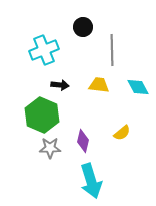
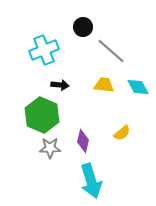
gray line: moved 1 px left, 1 px down; rotated 48 degrees counterclockwise
yellow trapezoid: moved 5 px right
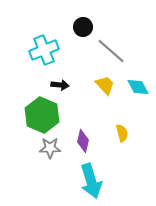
yellow trapezoid: moved 1 px right; rotated 40 degrees clockwise
yellow semicircle: rotated 66 degrees counterclockwise
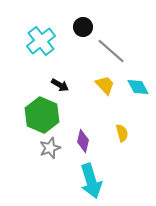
cyan cross: moved 3 px left, 9 px up; rotated 16 degrees counterclockwise
black arrow: rotated 24 degrees clockwise
gray star: rotated 20 degrees counterclockwise
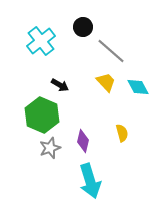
yellow trapezoid: moved 1 px right, 3 px up
cyan arrow: moved 1 px left
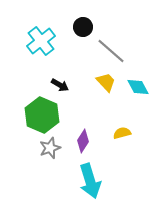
yellow semicircle: rotated 90 degrees counterclockwise
purple diamond: rotated 20 degrees clockwise
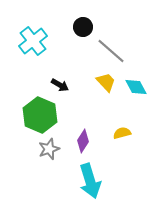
cyan cross: moved 8 px left
cyan diamond: moved 2 px left
green hexagon: moved 2 px left
gray star: moved 1 px left, 1 px down
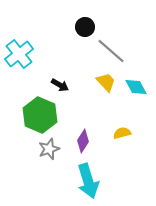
black circle: moved 2 px right
cyan cross: moved 14 px left, 13 px down
cyan arrow: moved 2 px left
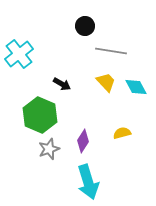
black circle: moved 1 px up
gray line: rotated 32 degrees counterclockwise
black arrow: moved 2 px right, 1 px up
cyan arrow: moved 1 px down
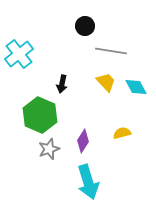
black arrow: rotated 72 degrees clockwise
